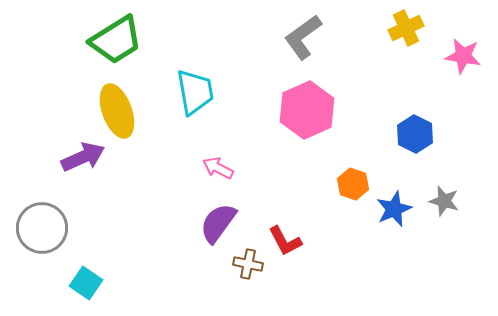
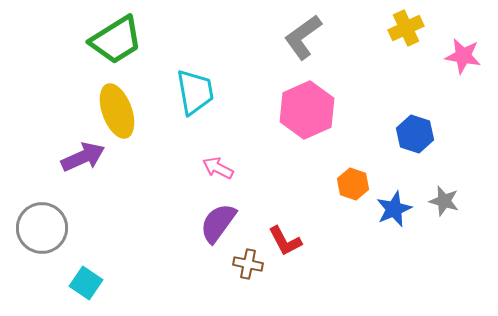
blue hexagon: rotated 9 degrees counterclockwise
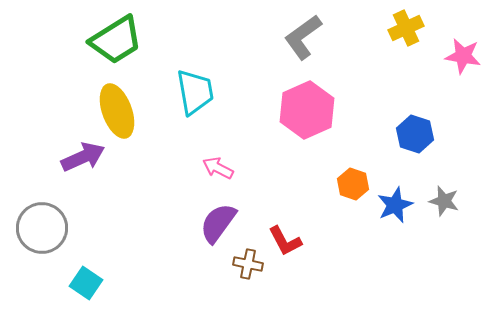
blue star: moved 1 px right, 4 px up
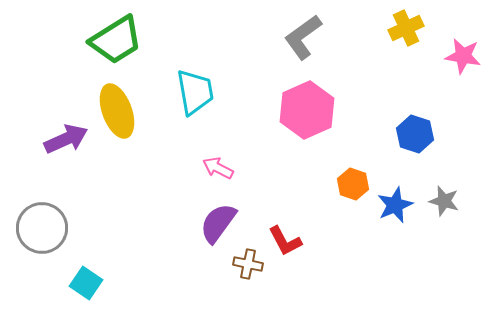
purple arrow: moved 17 px left, 18 px up
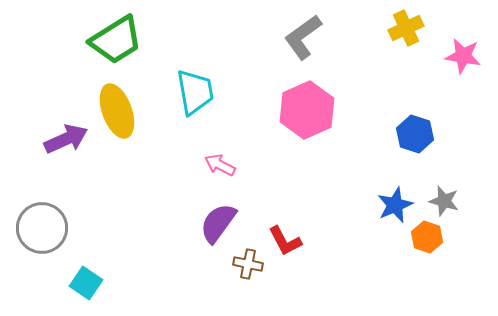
pink arrow: moved 2 px right, 3 px up
orange hexagon: moved 74 px right, 53 px down
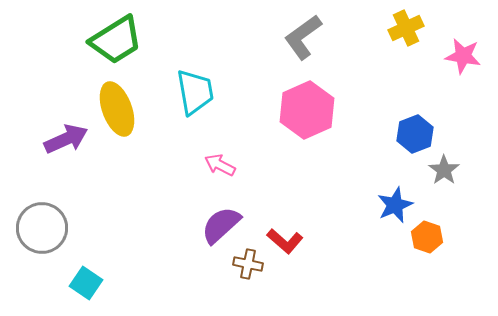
yellow ellipse: moved 2 px up
blue hexagon: rotated 21 degrees clockwise
gray star: moved 31 px up; rotated 20 degrees clockwise
purple semicircle: moved 3 px right, 2 px down; rotated 12 degrees clockwise
red L-shape: rotated 21 degrees counterclockwise
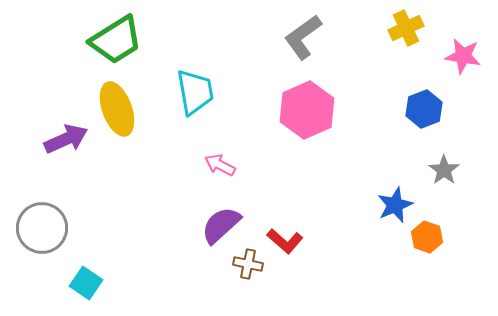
blue hexagon: moved 9 px right, 25 px up
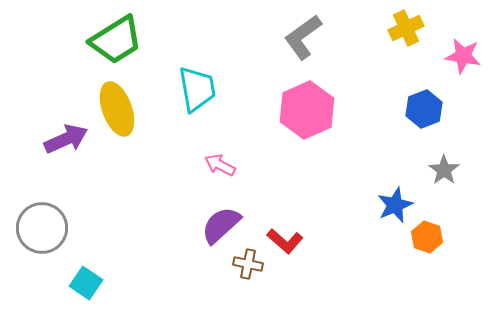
cyan trapezoid: moved 2 px right, 3 px up
